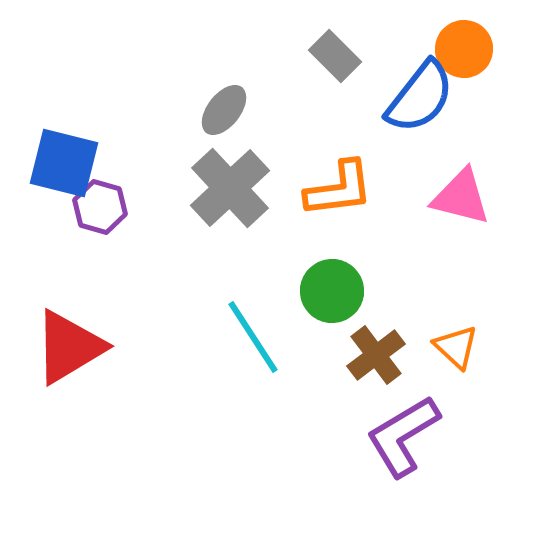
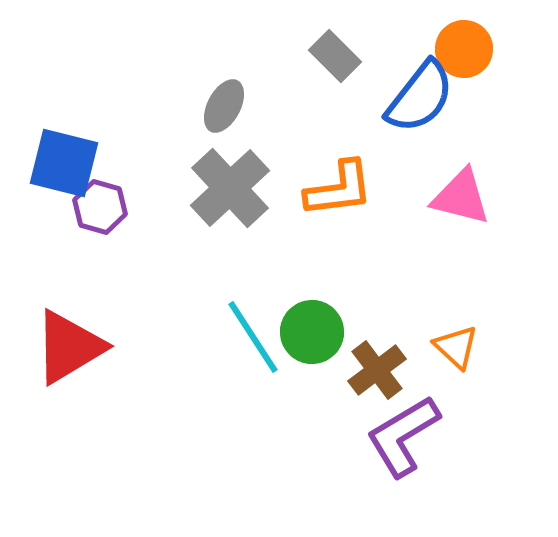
gray ellipse: moved 4 px up; rotated 10 degrees counterclockwise
green circle: moved 20 px left, 41 px down
brown cross: moved 1 px right, 15 px down
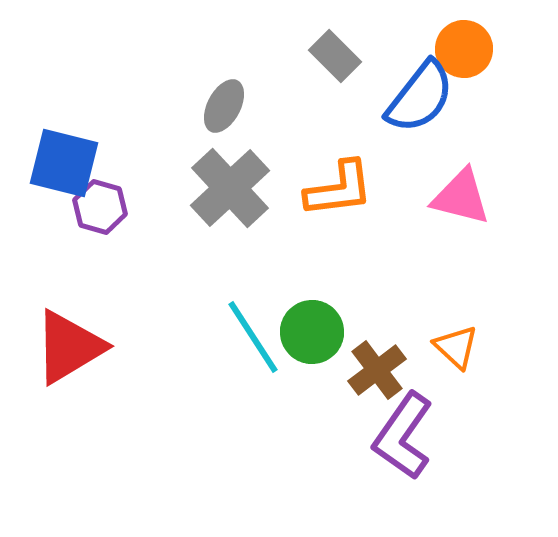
purple L-shape: rotated 24 degrees counterclockwise
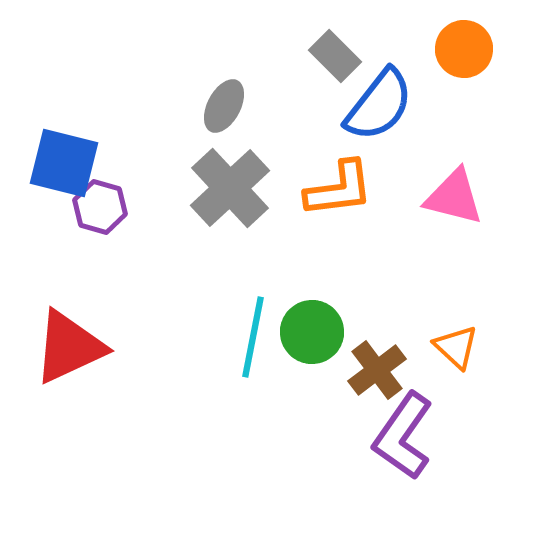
blue semicircle: moved 41 px left, 8 px down
pink triangle: moved 7 px left
cyan line: rotated 44 degrees clockwise
red triangle: rotated 6 degrees clockwise
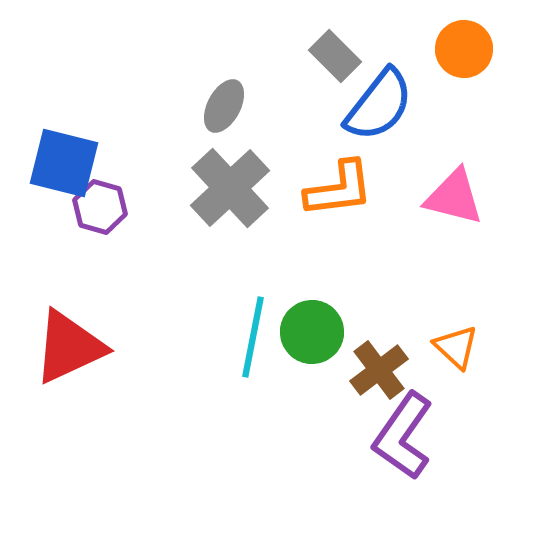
brown cross: moved 2 px right
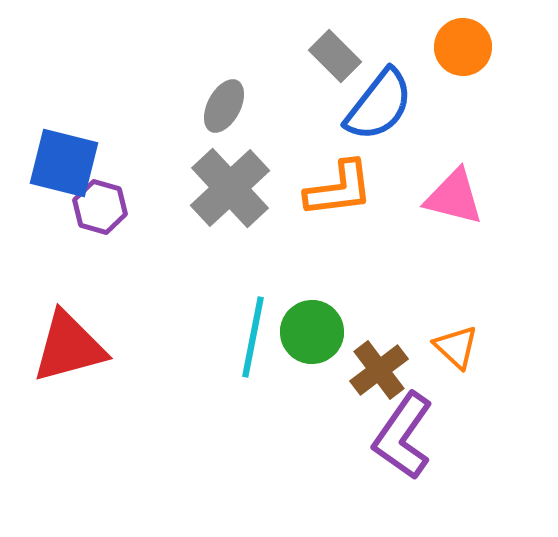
orange circle: moved 1 px left, 2 px up
red triangle: rotated 10 degrees clockwise
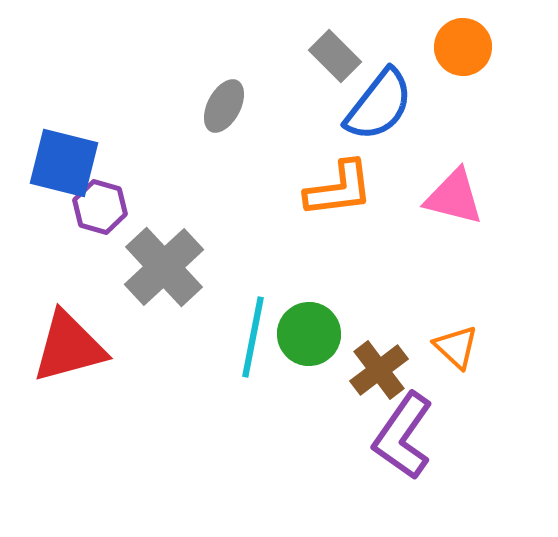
gray cross: moved 66 px left, 79 px down
green circle: moved 3 px left, 2 px down
